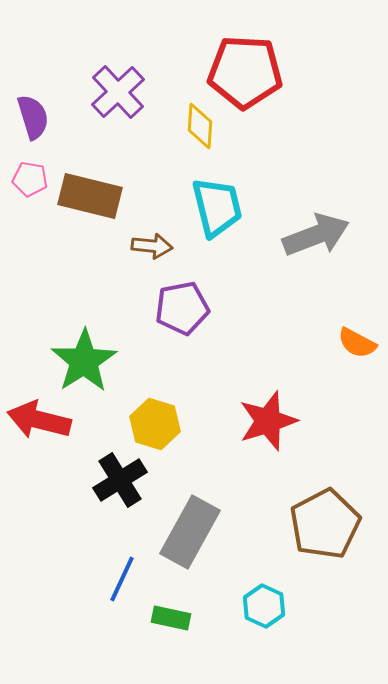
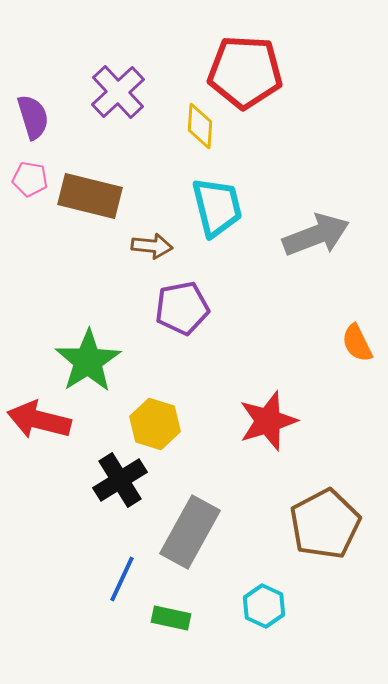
orange semicircle: rotated 36 degrees clockwise
green star: moved 4 px right
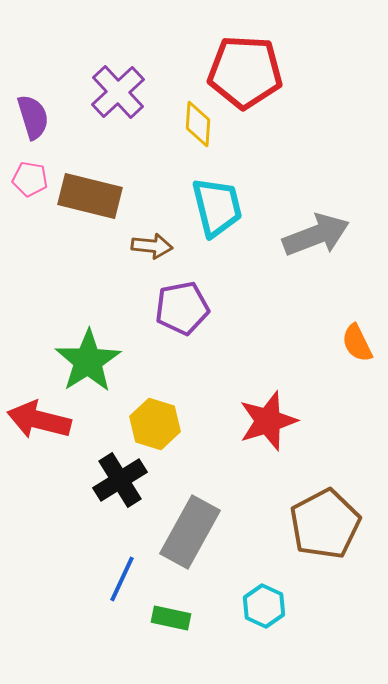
yellow diamond: moved 2 px left, 2 px up
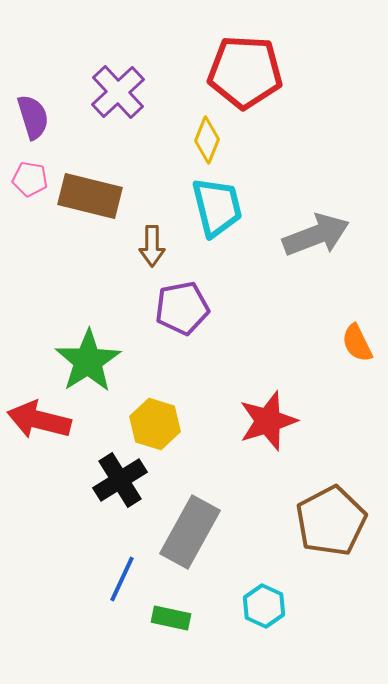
yellow diamond: moved 9 px right, 16 px down; rotated 18 degrees clockwise
brown arrow: rotated 84 degrees clockwise
brown pentagon: moved 6 px right, 3 px up
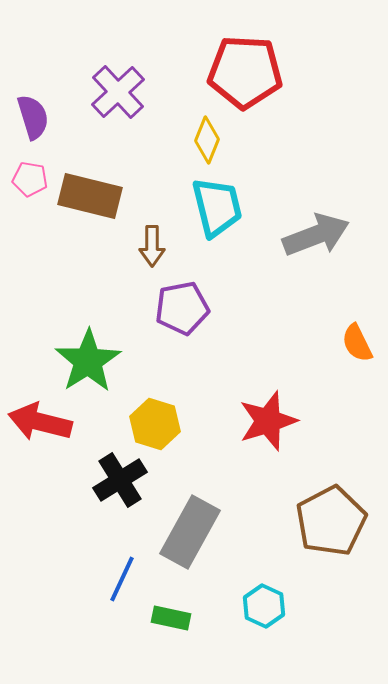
red arrow: moved 1 px right, 2 px down
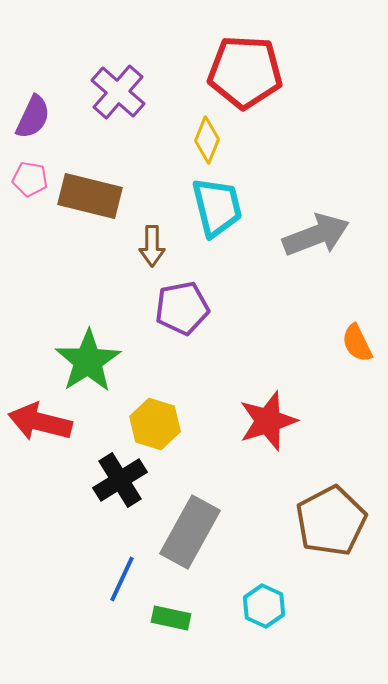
purple cross: rotated 6 degrees counterclockwise
purple semicircle: rotated 42 degrees clockwise
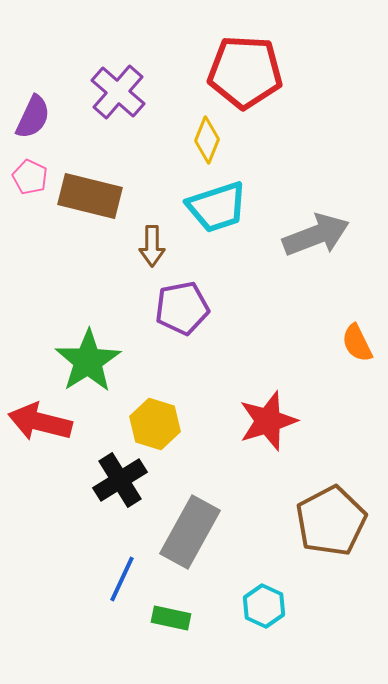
pink pentagon: moved 2 px up; rotated 16 degrees clockwise
cyan trapezoid: rotated 86 degrees clockwise
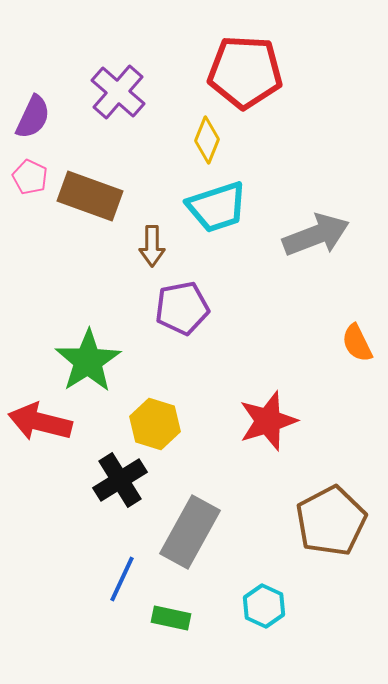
brown rectangle: rotated 6 degrees clockwise
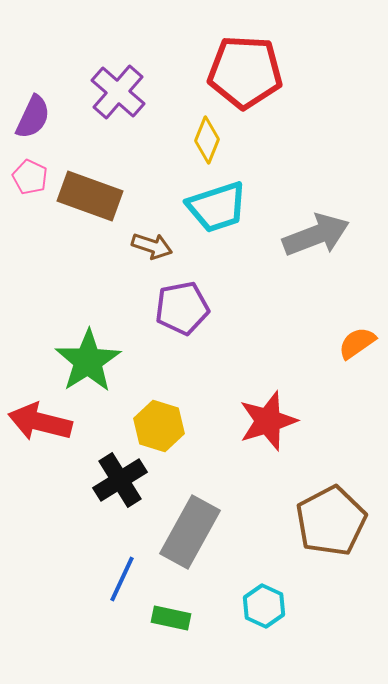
brown arrow: rotated 72 degrees counterclockwise
orange semicircle: rotated 81 degrees clockwise
yellow hexagon: moved 4 px right, 2 px down
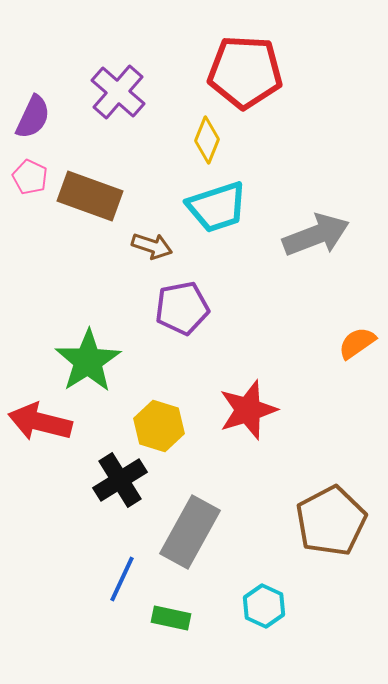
red star: moved 20 px left, 11 px up
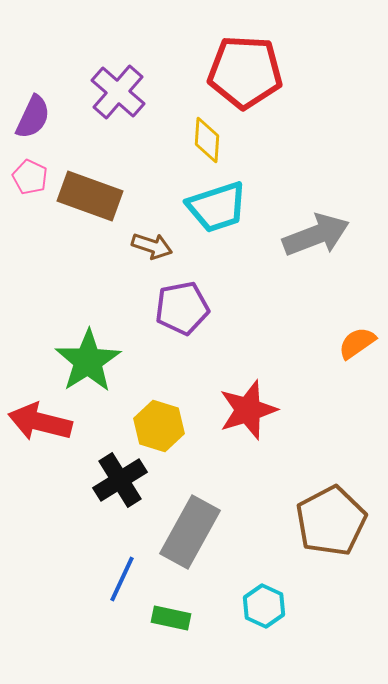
yellow diamond: rotated 18 degrees counterclockwise
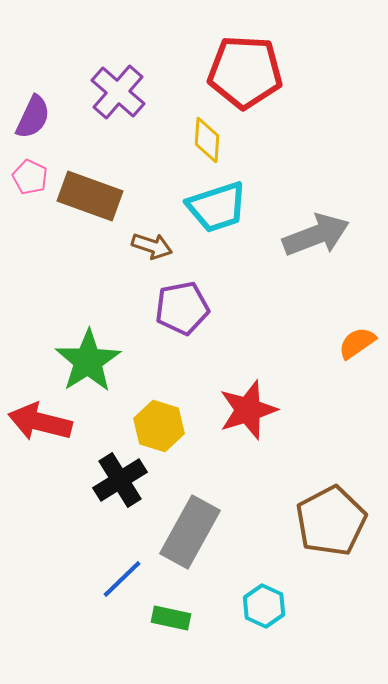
blue line: rotated 21 degrees clockwise
